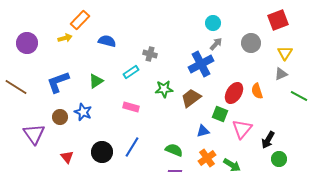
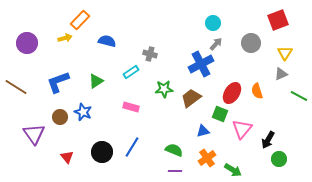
red ellipse: moved 2 px left
green arrow: moved 1 px right, 5 px down
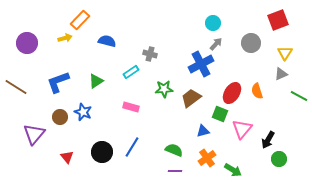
purple triangle: rotated 15 degrees clockwise
